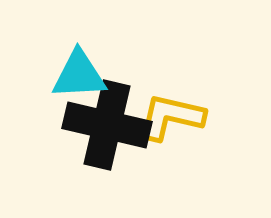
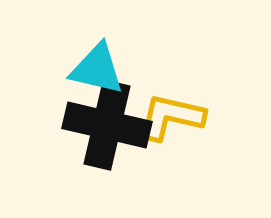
cyan triangle: moved 18 px right, 6 px up; rotated 16 degrees clockwise
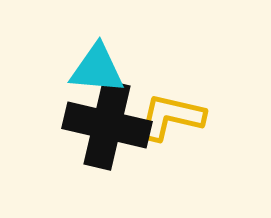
cyan triangle: rotated 8 degrees counterclockwise
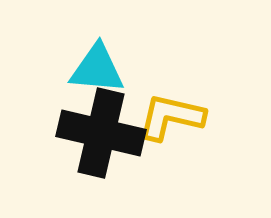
black cross: moved 6 px left, 8 px down
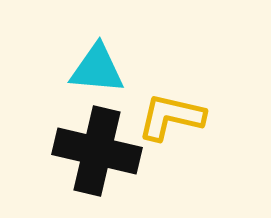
black cross: moved 4 px left, 18 px down
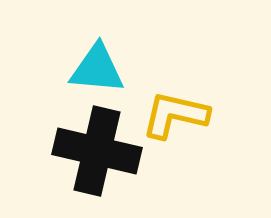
yellow L-shape: moved 4 px right, 2 px up
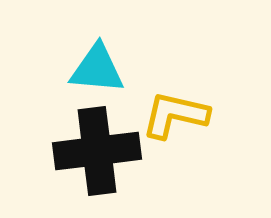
black cross: rotated 20 degrees counterclockwise
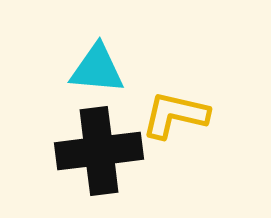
black cross: moved 2 px right
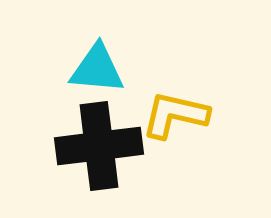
black cross: moved 5 px up
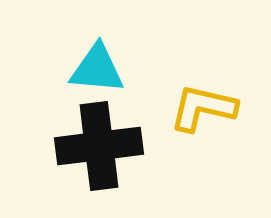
yellow L-shape: moved 28 px right, 7 px up
